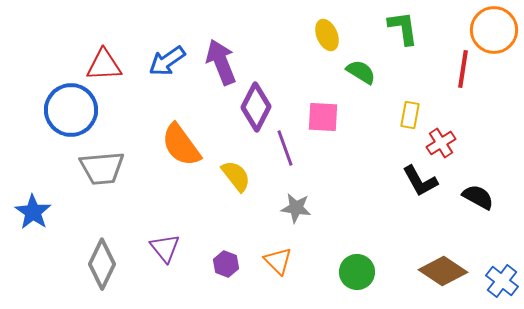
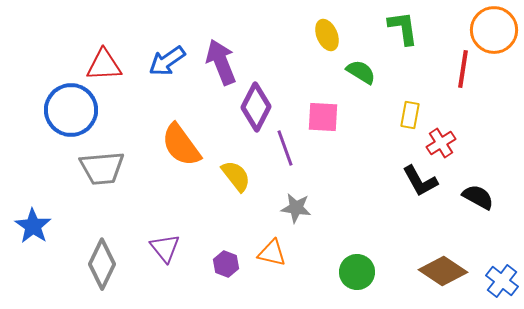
blue star: moved 14 px down
orange triangle: moved 6 px left, 8 px up; rotated 32 degrees counterclockwise
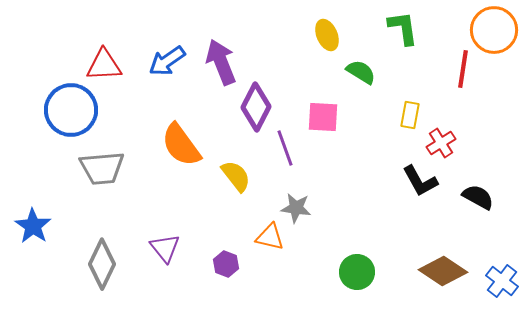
orange triangle: moved 2 px left, 16 px up
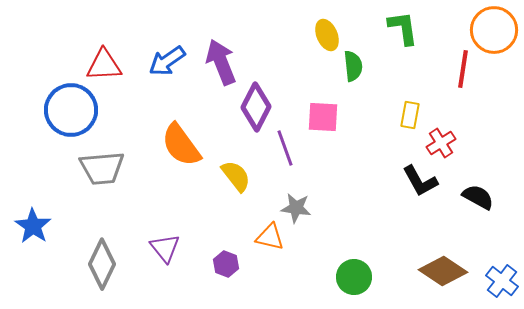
green semicircle: moved 8 px left, 6 px up; rotated 52 degrees clockwise
green circle: moved 3 px left, 5 px down
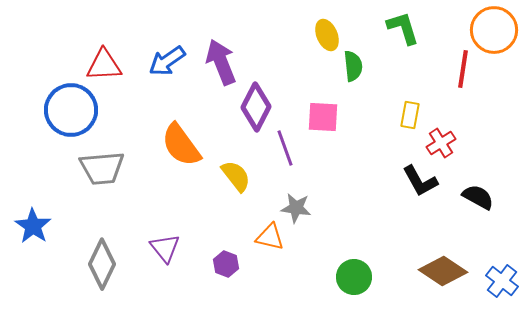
green L-shape: rotated 9 degrees counterclockwise
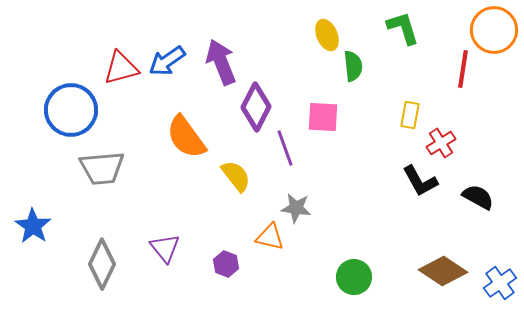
red triangle: moved 17 px right, 3 px down; rotated 12 degrees counterclockwise
orange semicircle: moved 5 px right, 8 px up
blue cross: moved 2 px left, 2 px down; rotated 16 degrees clockwise
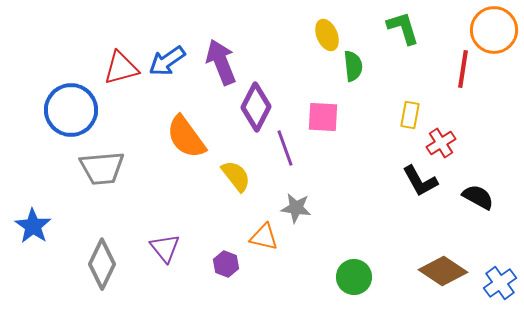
orange triangle: moved 6 px left
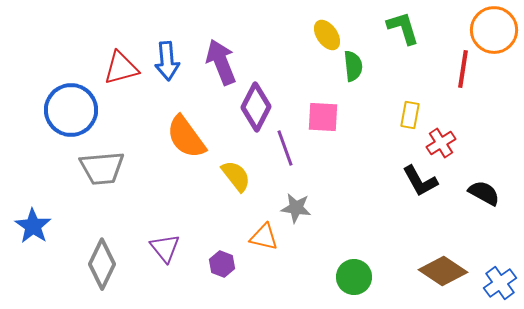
yellow ellipse: rotated 12 degrees counterclockwise
blue arrow: rotated 60 degrees counterclockwise
black semicircle: moved 6 px right, 4 px up
purple hexagon: moved 4 px left
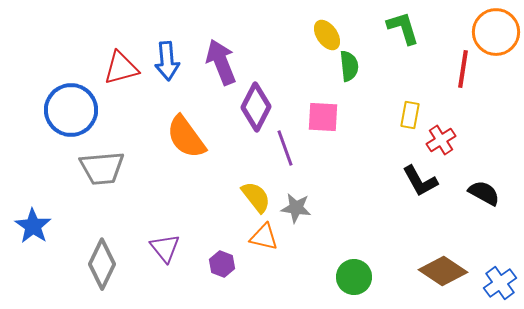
orange circle: moved 2 px right, 2 px down
green semicircle: moved 4 px left
red cross: moved 3 px up
yellow semicircle: moved 20 px right, 21 px down
